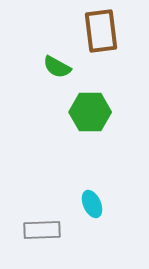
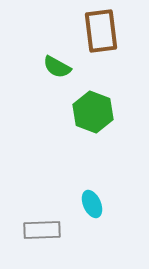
green hexagon: moved 3 px right; rotated 21 degrees clockwise
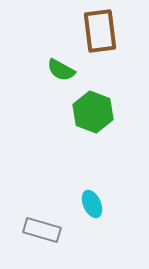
brown rectangle: moved 1 px left
green semicircle: moved 4 px right, 3 px down
gray rectangle: rotated 18 degrees clockwise
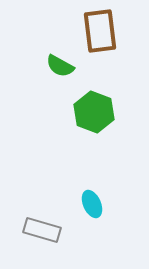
green semicircle: moved 1 px left, 4 px up
green hexagon: moved 1 px right
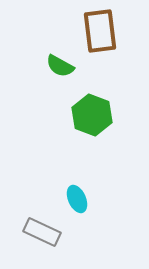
green hexagon: moved 2 px left, 3 px down
cyan ellipse: moved 15 px left, 5 px up
gray rectangle: moved 2 px down; rotated 9 degrees clockwise
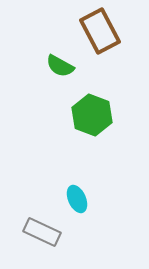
brown rectangle: rotated 21 degrees counterclockwise
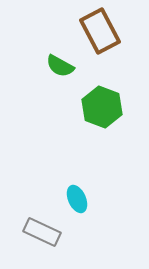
green hexagon: moved 10 px right, 8 px up
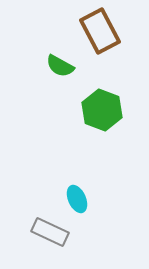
green hexagon: moved 3 px down
gray rectangle: moved 8 px right
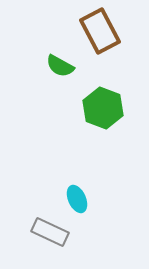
green hexagon: moved 1 px right, 2 px up
